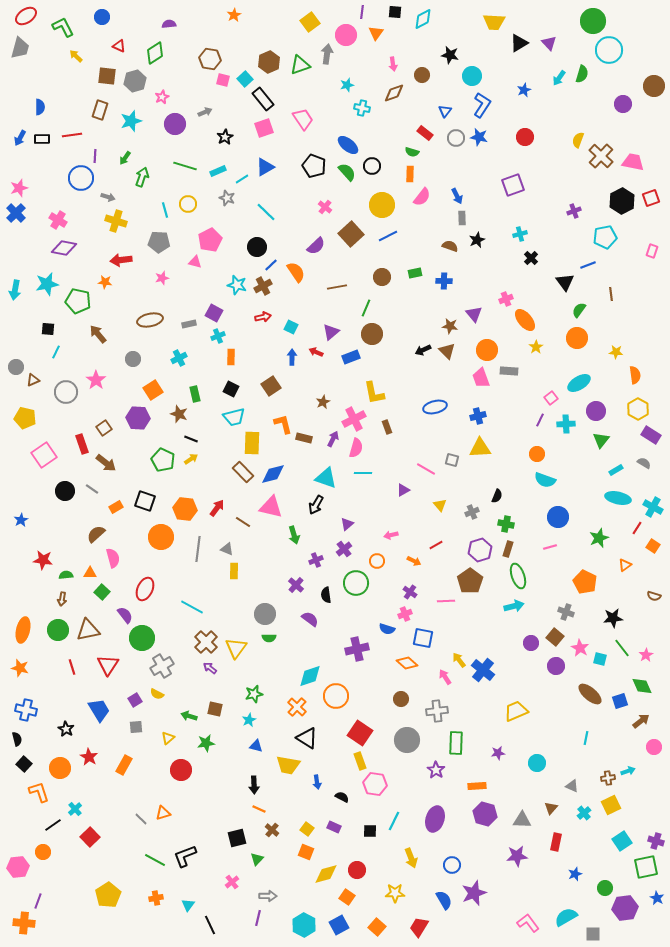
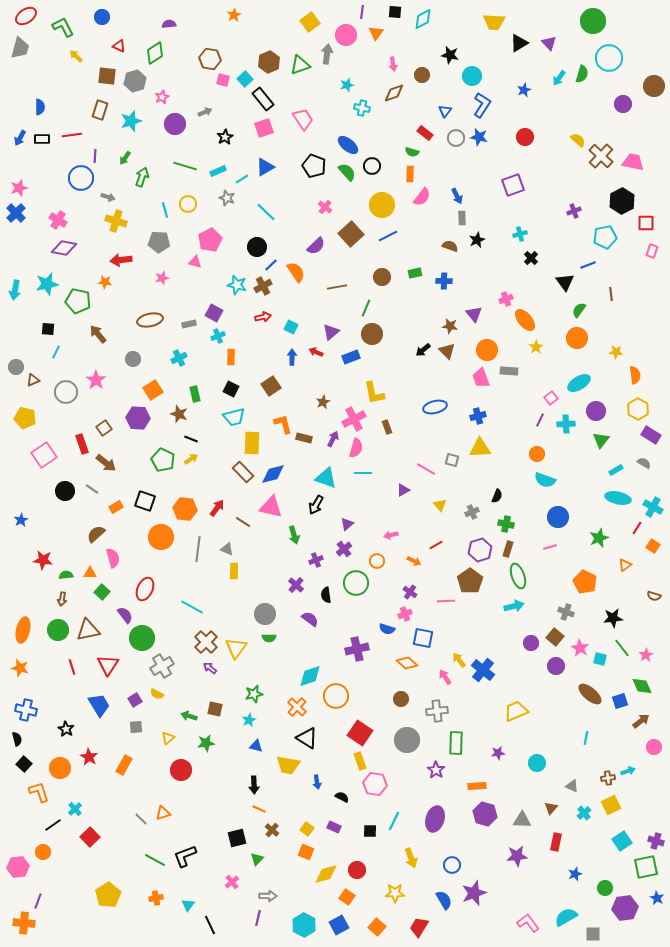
cyan circle at (609, 50): moved 8 px down
yellow semicircle at (578, 140): rotated 112 degrees clockwise
red square at (651, 198): moved 5 px left, 25 px down; rotated 18 degrees clockwise
black arrow at (423, 350): rotated 14 degrees counterclockwise
blue trapezoid at (99, 710): moved 5 px up
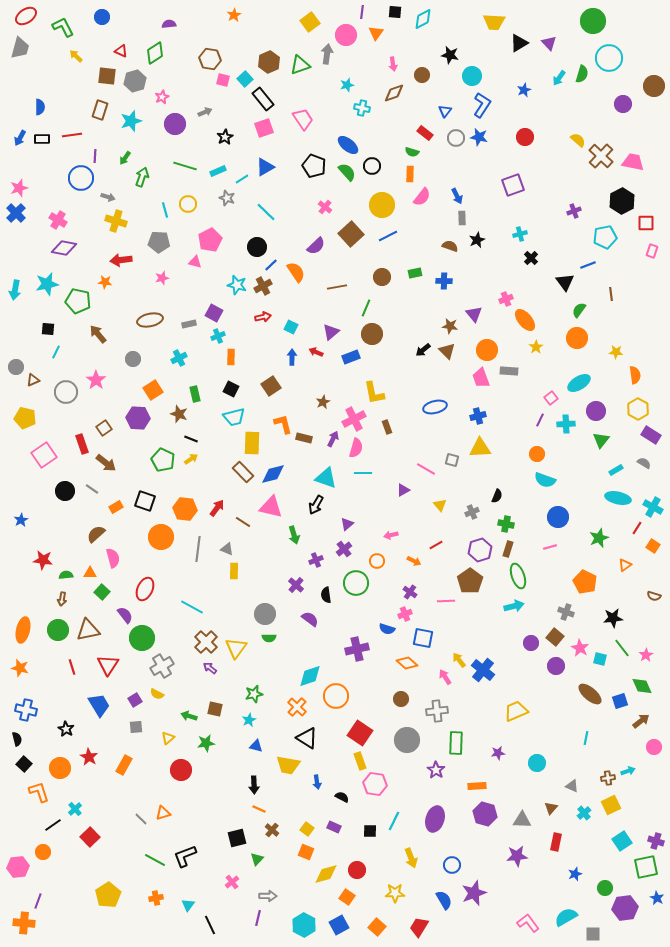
red triangle at (119, 46): moved 2 px right, 5 px down
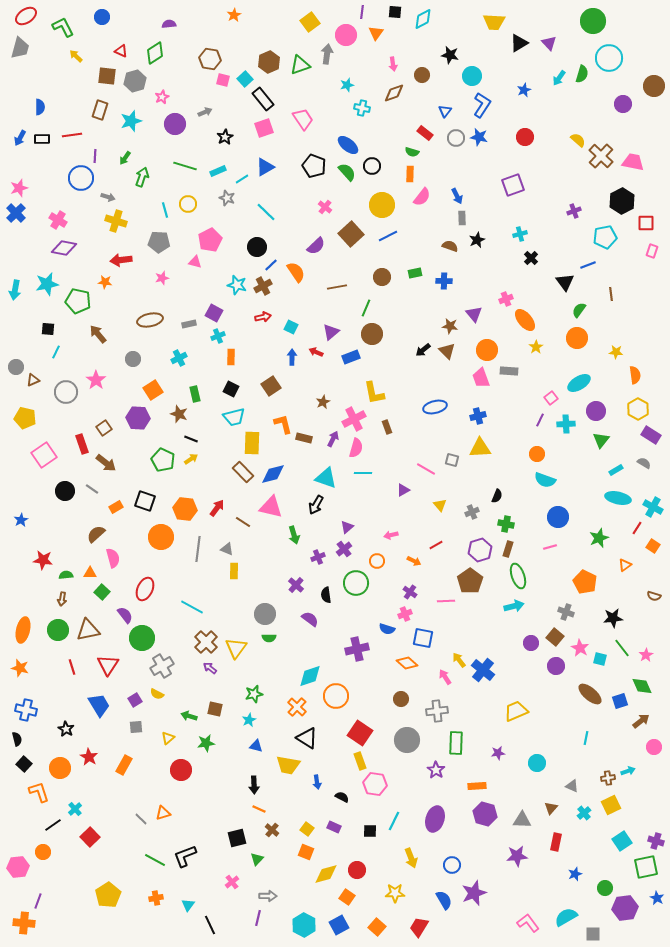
purple triangle at (347, 524): moved 3 px down
purple cross at (316, 560): moved 2 px right, 3 px up
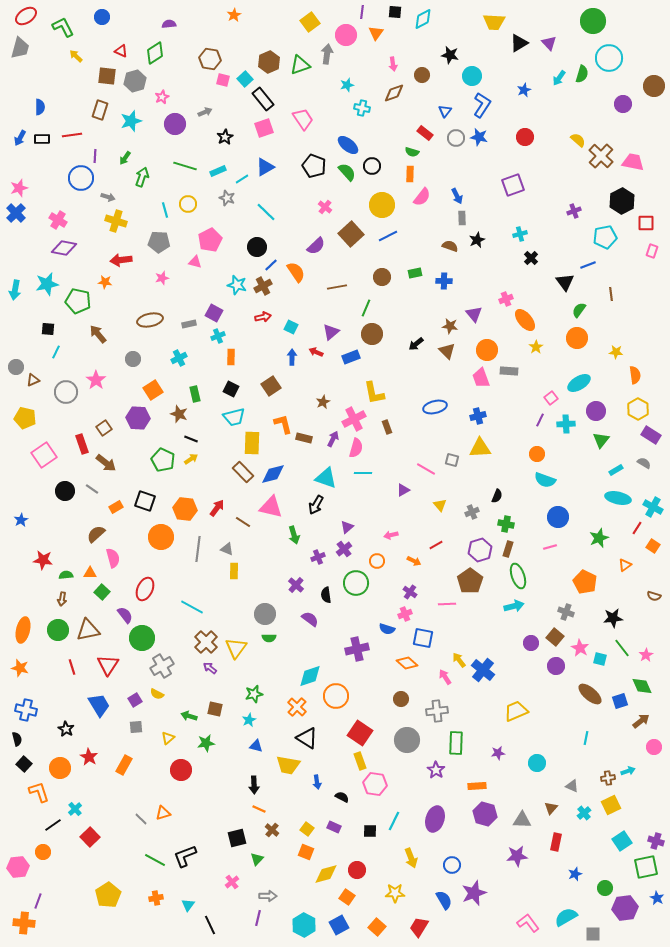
black arrow at (423, 350): moved 7 px left, 6 px up
pink line at (446, 601): moved 1 px right, 3 px down
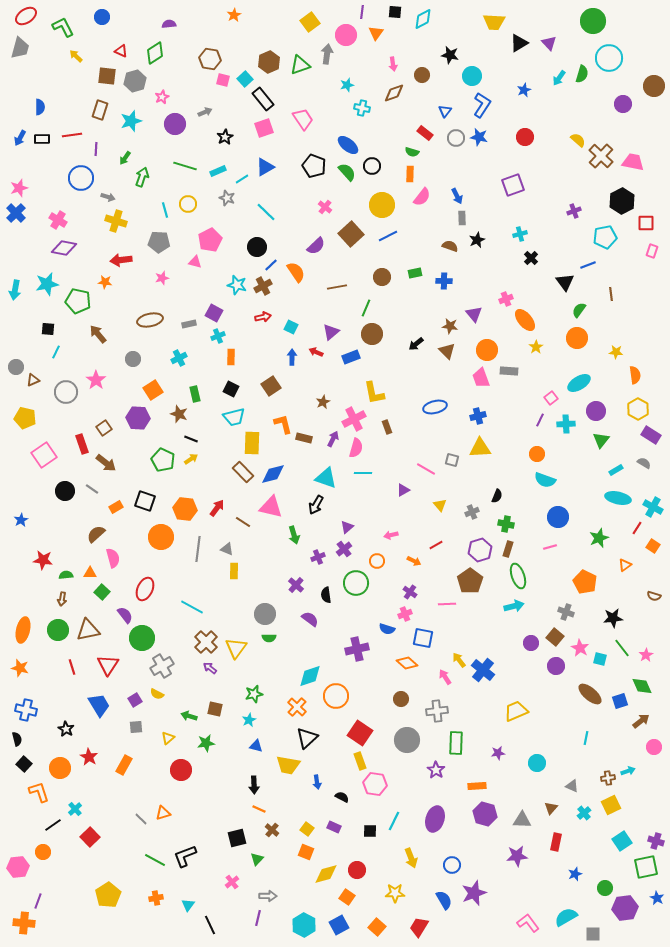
purple line at (95, 156): moved 1 px right, 7 px up
black triangle at (307, 738): rotated 45 degrees clockwise
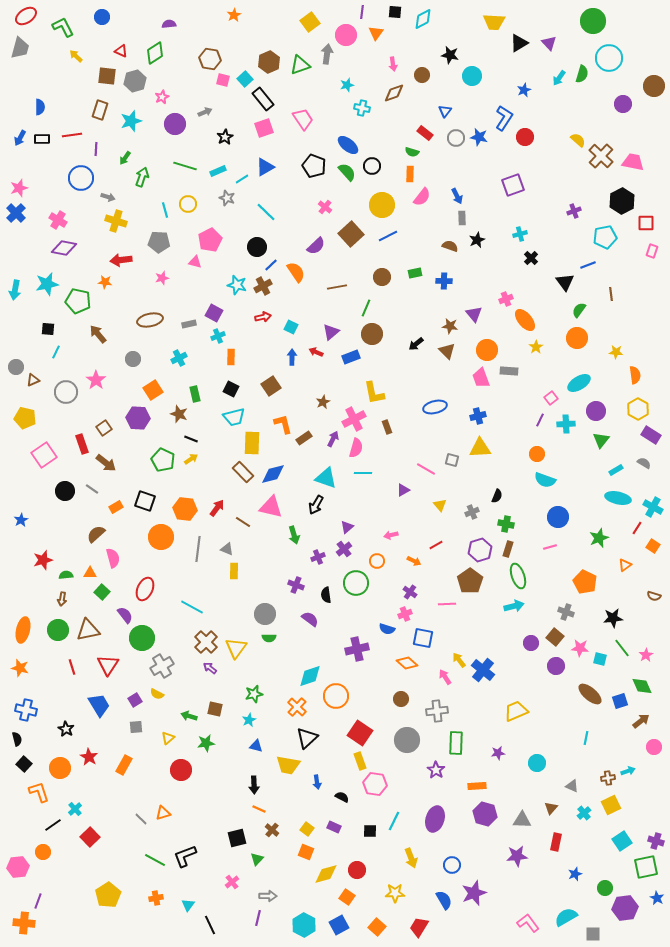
blue L-shape at (482, 105): moved 22 px right, 13 px down
brown rectangle at (304, 438): rotated 49 degrees counterclockwise
red star at (43, 560): rotated 24 degrees counterclockwise
purple cross at (296, 585): rotated 21 degrees counterclockwise
pink star at (580, 648): rotated 24 degrees counterclockwise
